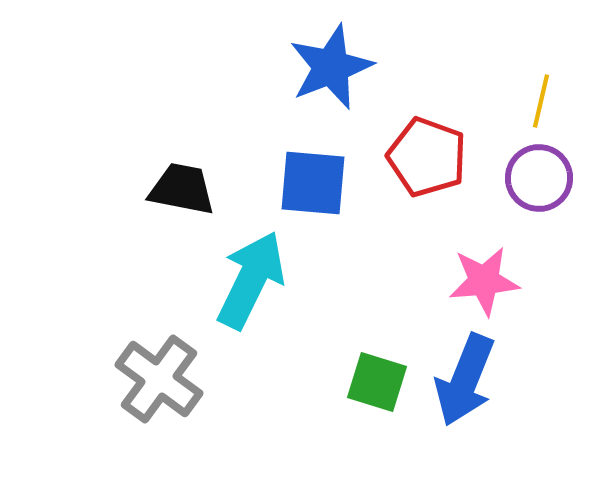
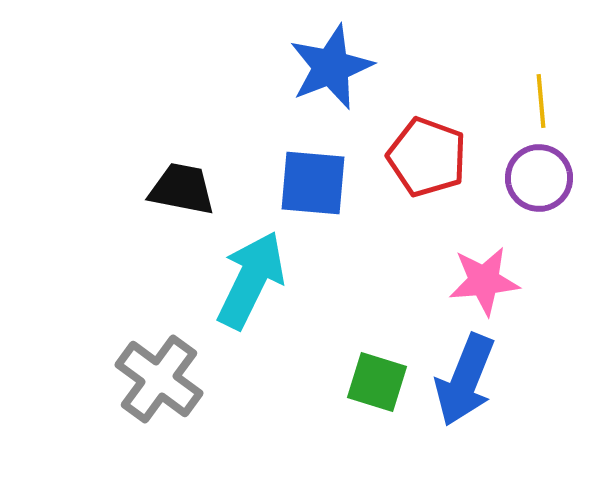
yellow line: rotated 18 degrees counterclockwise
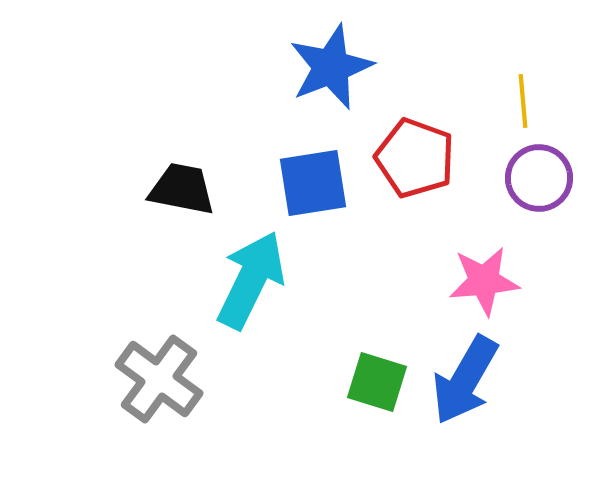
yellow line: moved 18 px left
red pentagon: moved 12 px left, 1 px down
blue square: rotated 14 degrees counterclockwise
blue arrow: rotated 8 degrees clockwise
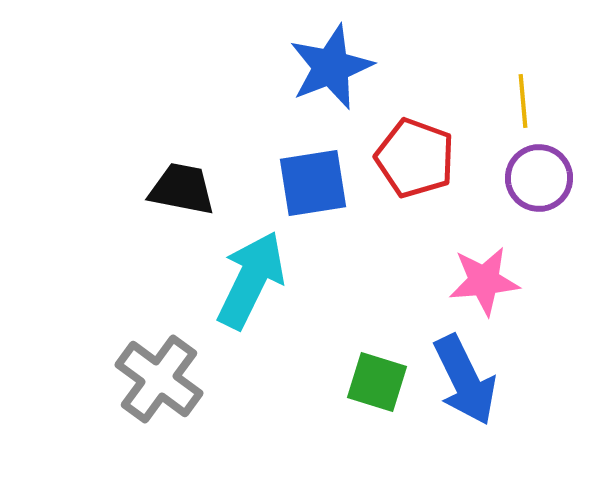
blue arrow: rotated 56 degrees counterclockwise
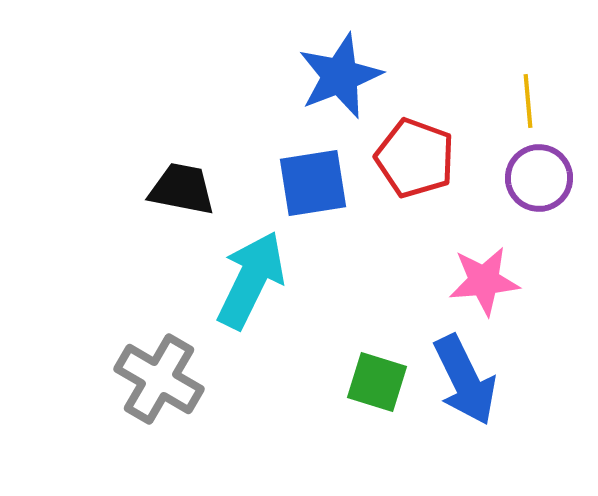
blue star: moved 9 px right, 9 px down
yellow line: moved 5 px right
gray cross: rotated 6 degrees counterclockwise
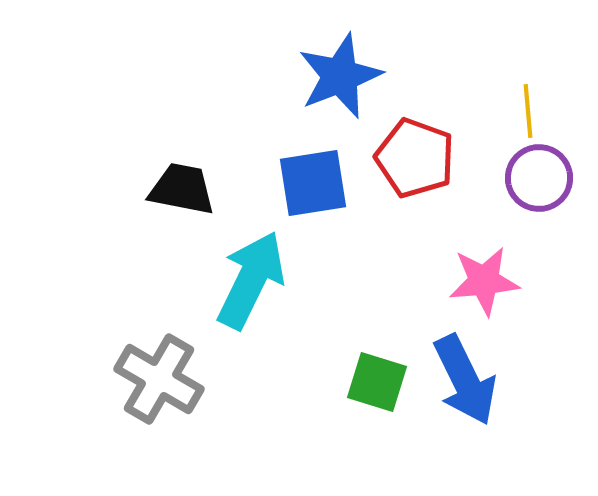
yellow line: moved 10 px down
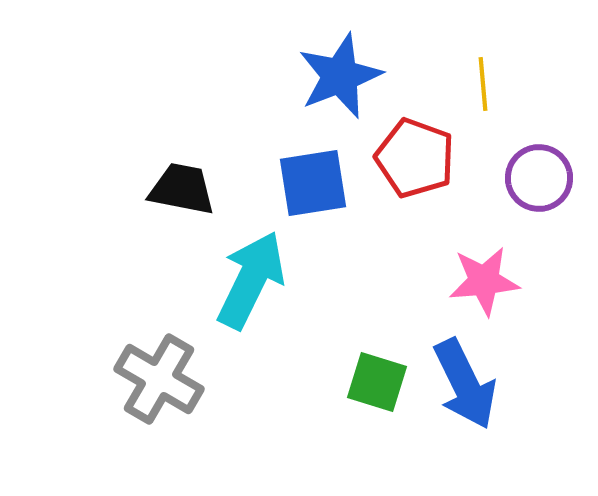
yellow line: moved 45 px left, 27 px up
blue arrow: moved 4 px down
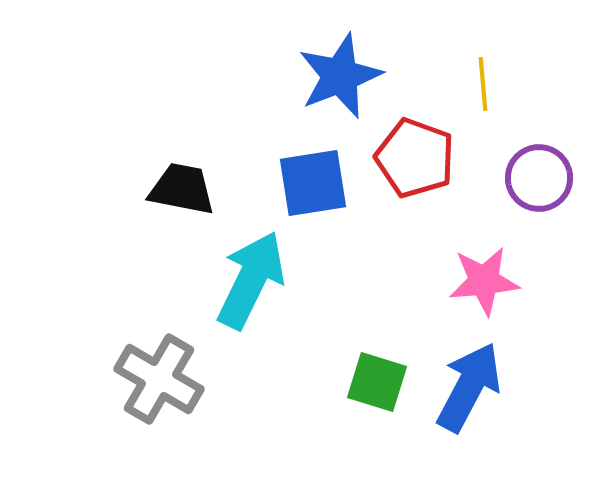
blue arrow: moved 4 px right, 3 px down; rotated 126 degrees counterclockwise
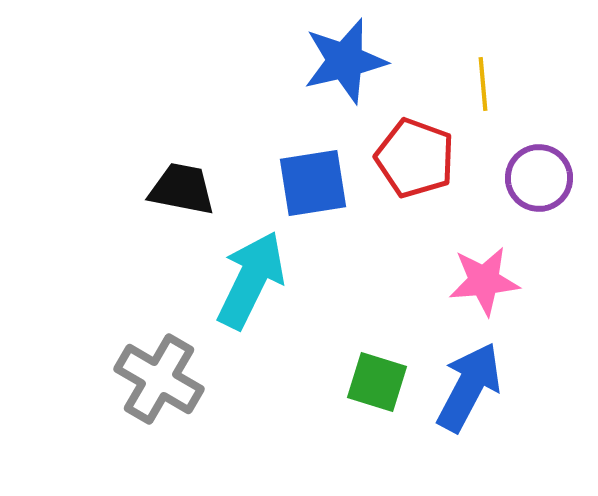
blue star: moved 5 px right, 15 px up; rotated 8 degrees clockwise
